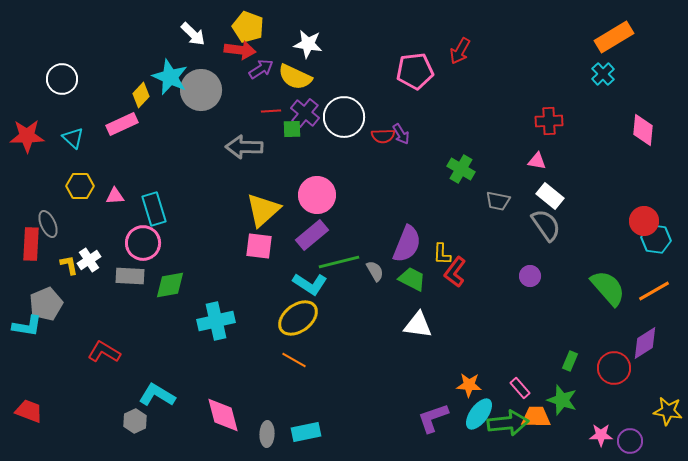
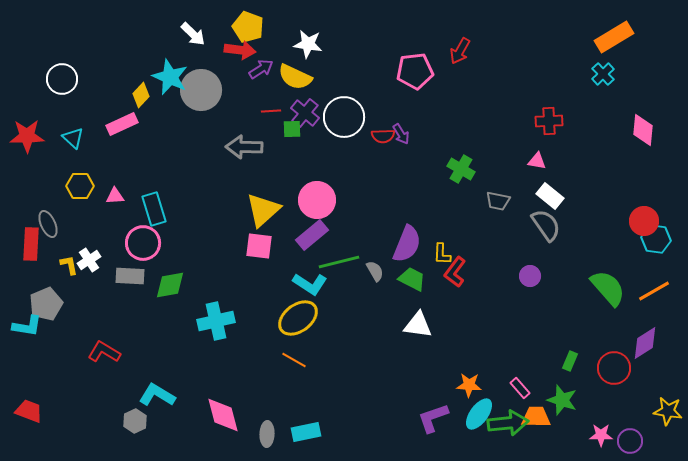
pink circle at (317, 195): moved 5 px down
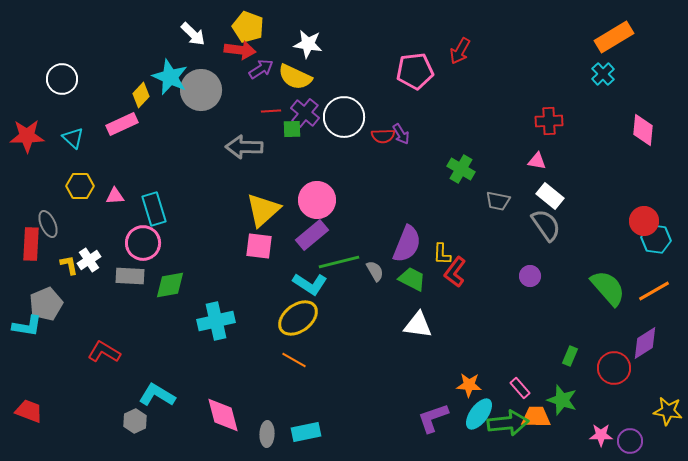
green rectangle at (570, 361): moved 5 px up
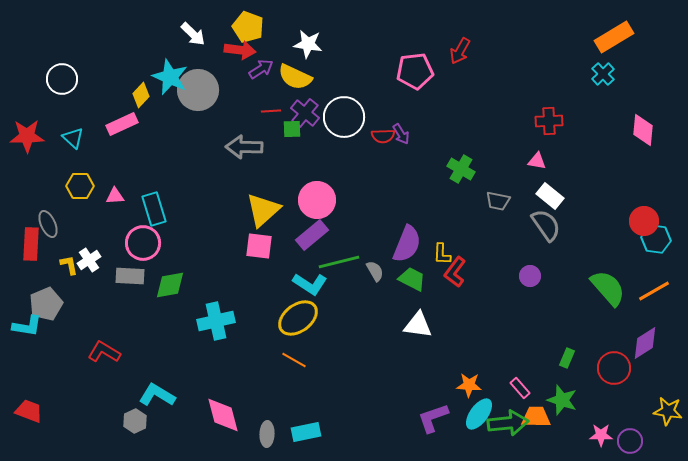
gray circle at (201, 90): moved 3 px left
green rectangle at (570, 356): moved 3 px left, 2 px down
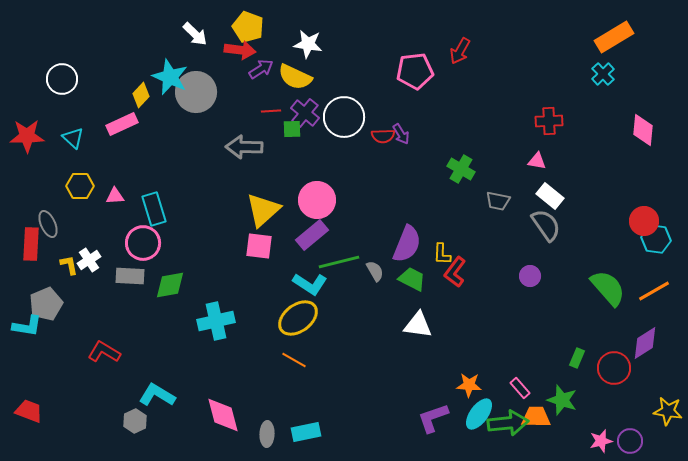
white arrow at (193, 34): moved 2 px right
gray circle at (198, 90): moved 2 px left, 2 px down
green rectangle at (567, 358): moved 10 px right
pink star at (601, 435): moved 6 px down; rotated 15 degrees counterclockwise
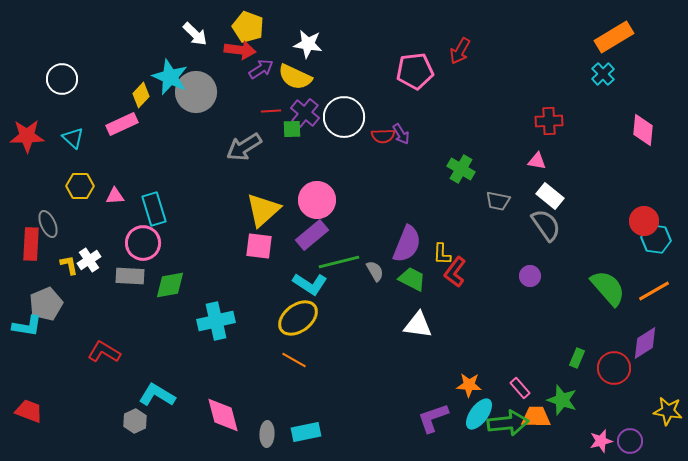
gray arrow at (244, 147): rotated 33 degrees counterclockwise
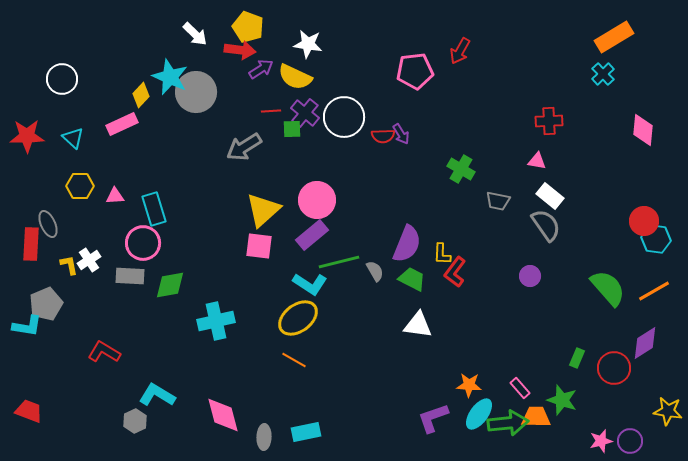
gray ellipse at (267, 434): moved 3 px left, 3 px down
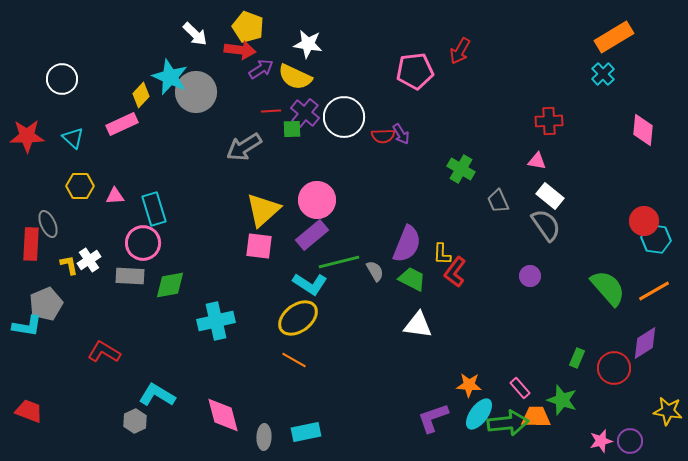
gray trapezoid at (498, 201): rotated 55 degrees clockwise
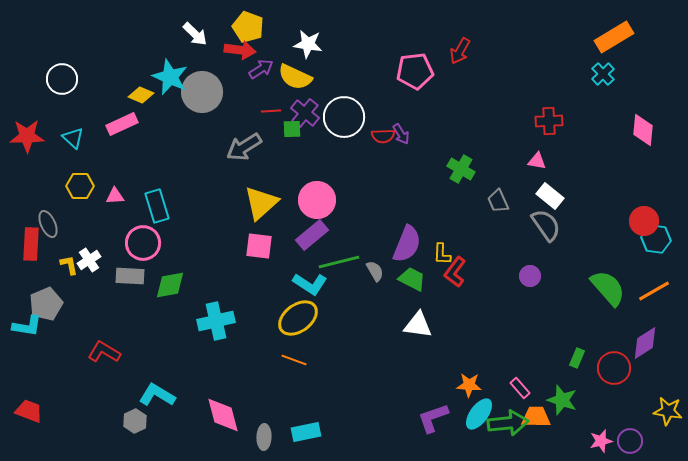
gray circle at (196, 92): moved 6 px right
yellow diamond at (141, 95): rotated 70 degrees clockwise
cyan rectangle at (154, 209): moved 3 px right, 3 px up
yellow triangle at (263, 210): moved 2 px left, 7 px up
orange line at (294, 360): rotated 10 degrees counterclockwise
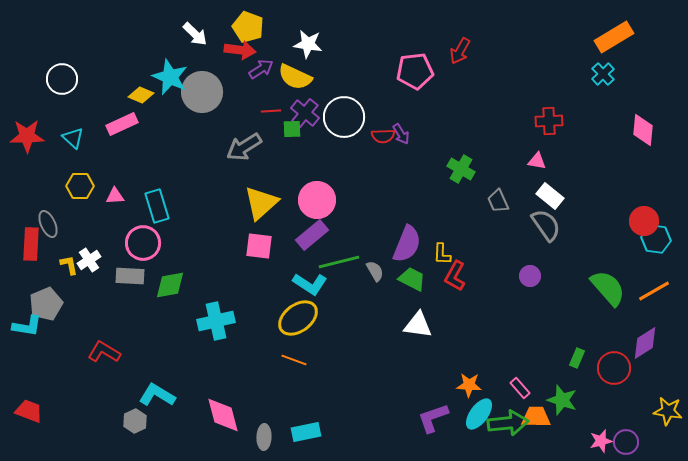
red L-shape at (455, 272): moved 4 px down; rotated 8 degrees counterclockwise
purple circle at (630, 441): moved 4 px left, 1 px down
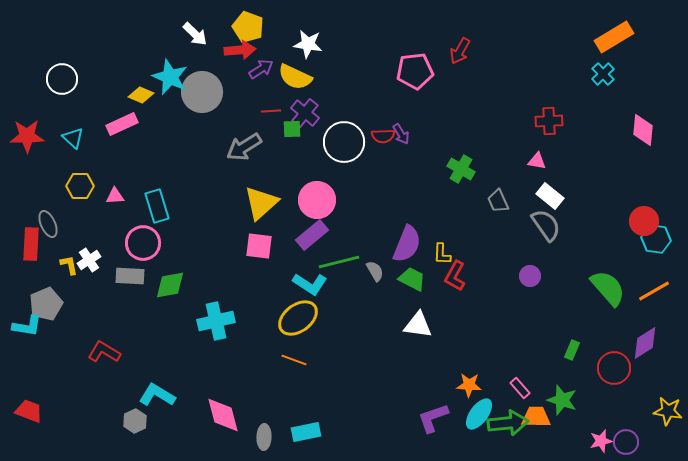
red arrow at (240, 50): rotated 12 degrees counterclockwise
white circle at (344, 117): moved 25 px down
green rectangle at (577, 358): moved 5 px left, 8 px up
